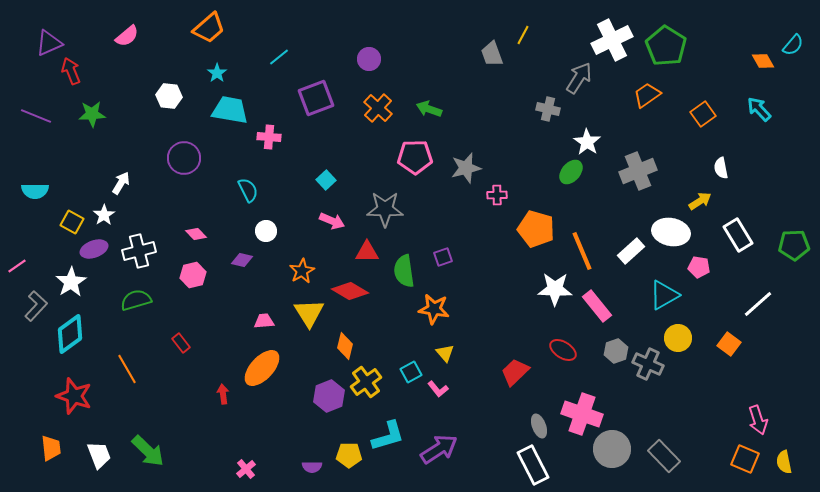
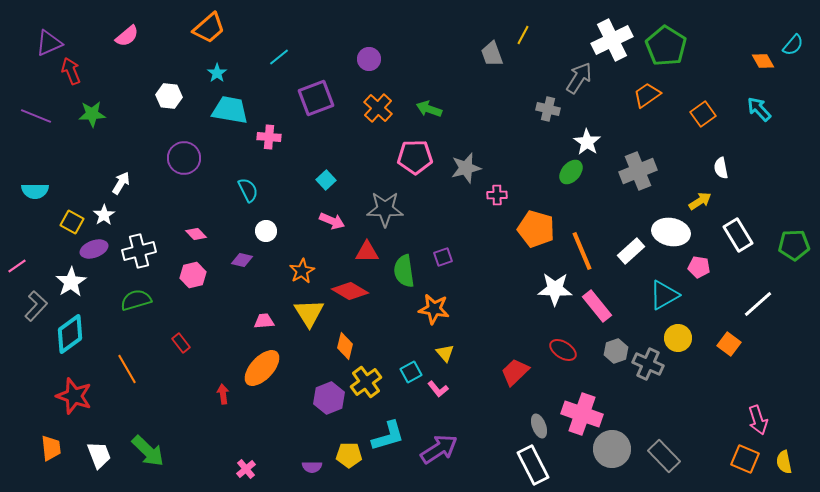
purple hexagon at (329, 396): moved 2 px down
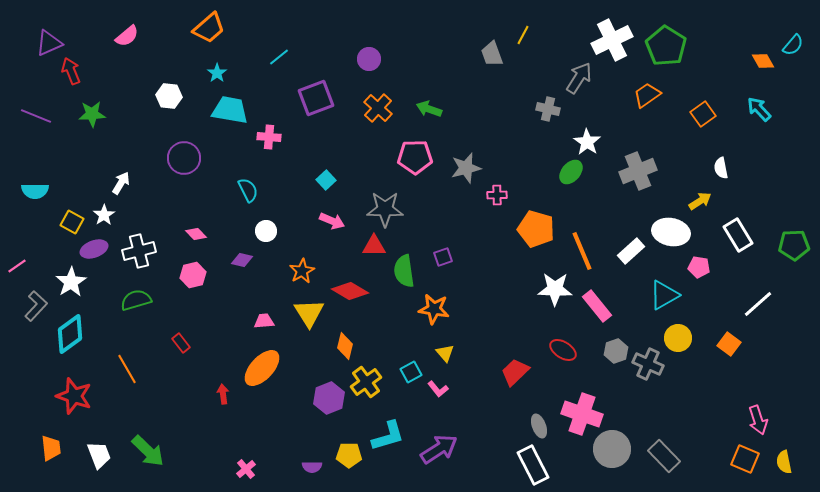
red triangle at (367, 252): moved 7 px right, 6 px up
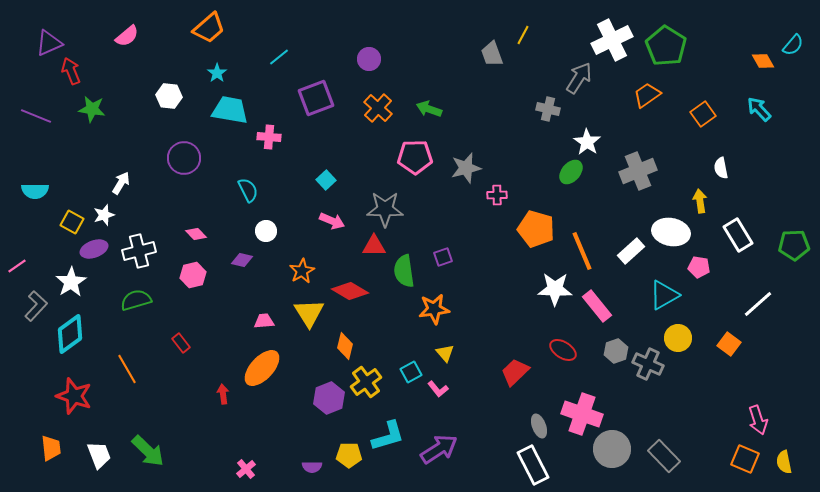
green star at (92, 114): moved 5 px up; rotated 12 degrees clockwise
yellow arrow at (700, 201): rotated 65 degrees counterclockwise
white star at (104, 215): rotated 15 degrees clockwise
orange star at (434, 309): rotated 16 degrees counterclockwise
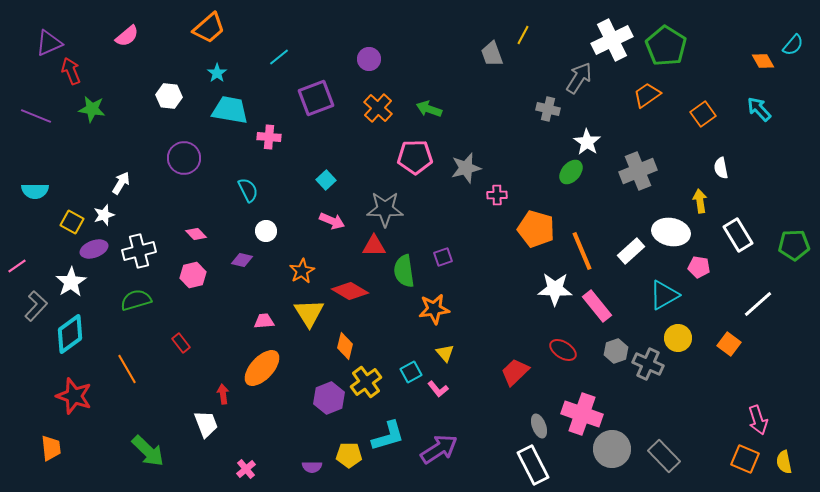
white trapezoid at (99, 455): moved 107 px right, 31 px up
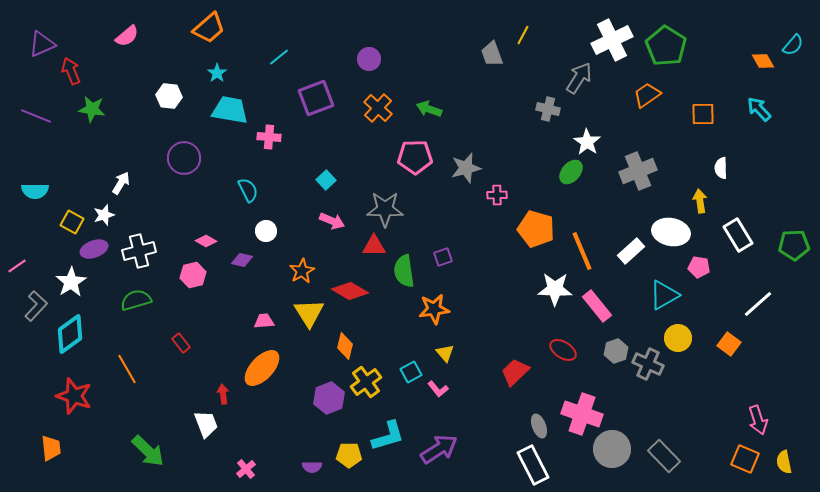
purple triangle at (49, 43): moved 7 px left, 1 px down
orange square at (703, 114): rotated 35 degrees clockwise
white semicircle at (721, 168): rotated 10 degrees clockwise
pink diamond at (196, 234): moved 10 px right, 7 px down; rotated 15 degrees counterclockwise
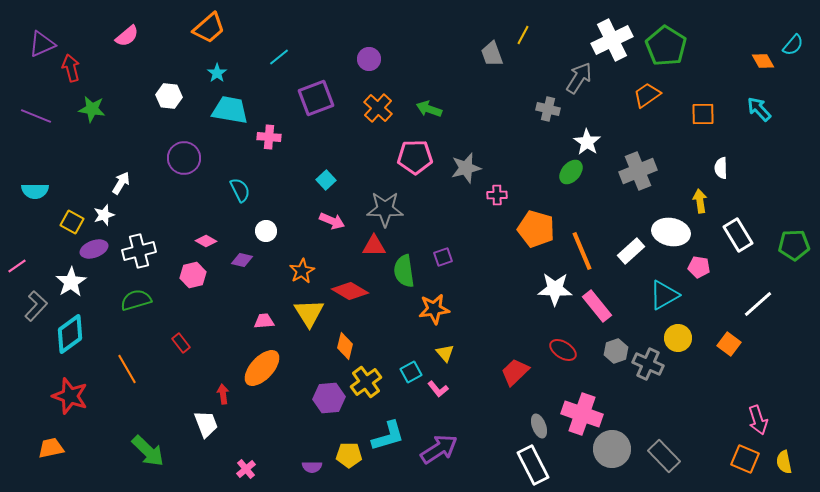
red arrow at (71, 71): moved 3 px up; rotated 8 degrees clockwise
cyan semicircle at (248, 190): moved 8 px left
red star at (74, 396): moved 4 px left
purple hexagon at (329, 398): rotated 16 degrees clockwise
orange trapezoid at (51, 448): rotated 96 degrees counterclockwise
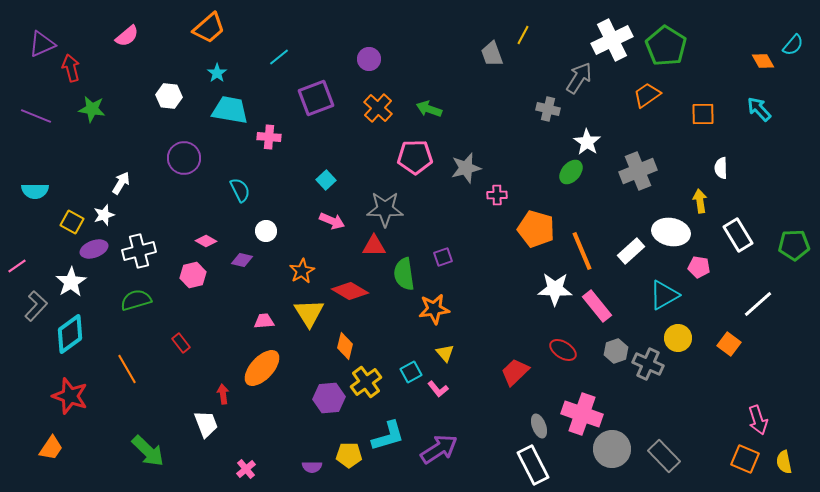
green semicircle at (404, 271): moved 3 px down
orange trapezoid at (51, 448): rotated 136 degrees clockwise
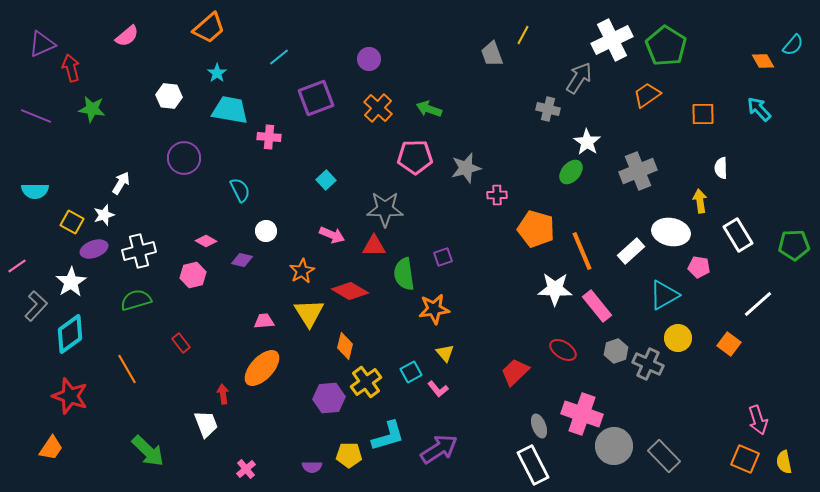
pink arrow at (332, 221): moved 14 px down
gray circle at (612, 449): moved 2 px right, 3 px up
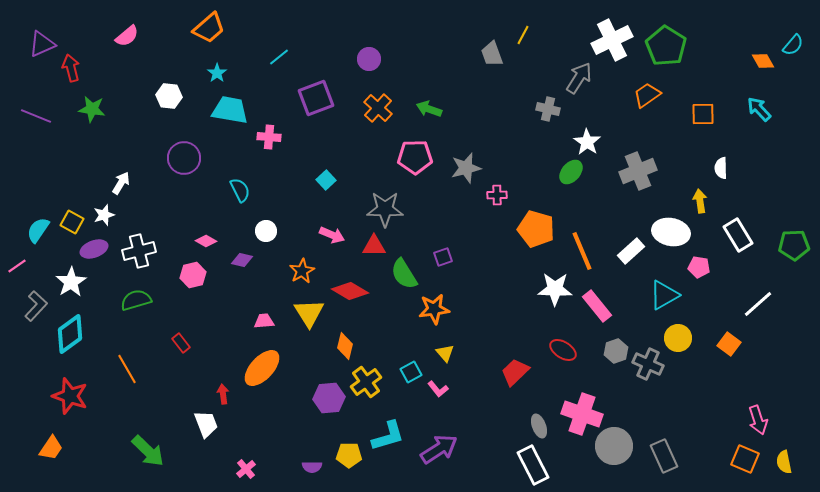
cyan semicircle at (35, 191): moved 3 px right, 39 px down; rotated 124 degrees clockwise
green semicircle at (404, 274): rotated 24 degrees counterclockwise
gray rectangle at (664, 456): rotated 20 degrees clockwise
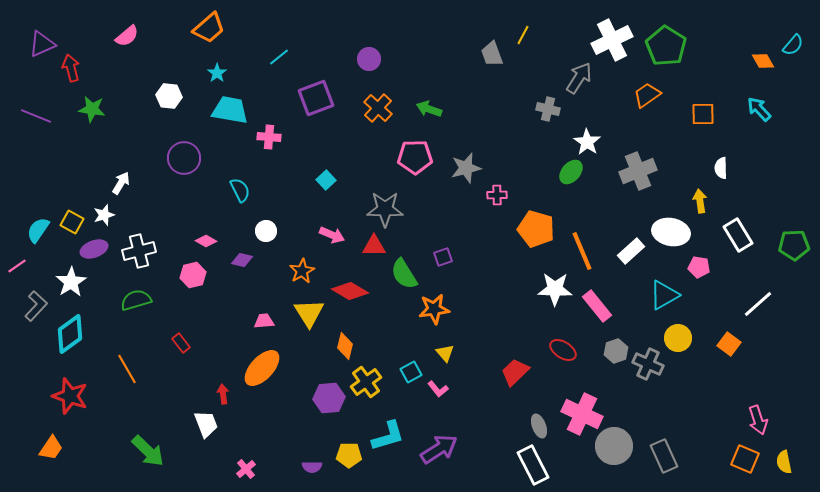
pink cross at (582, 414): rotated 6 degrees clockwise
